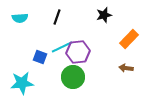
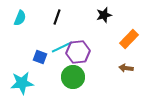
cyan semicircle: rotated 63 degrees counterclockwise
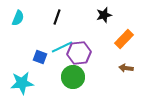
cyan semicircle: moved 2 px left
orange rectangle: moved 5 px left
purple hexagon: moved 1 px right, 1 px down
